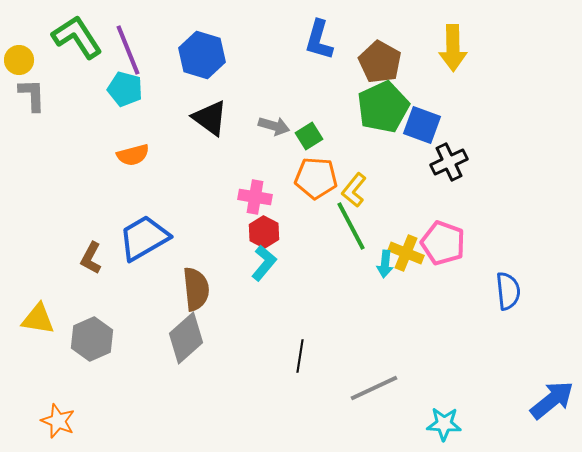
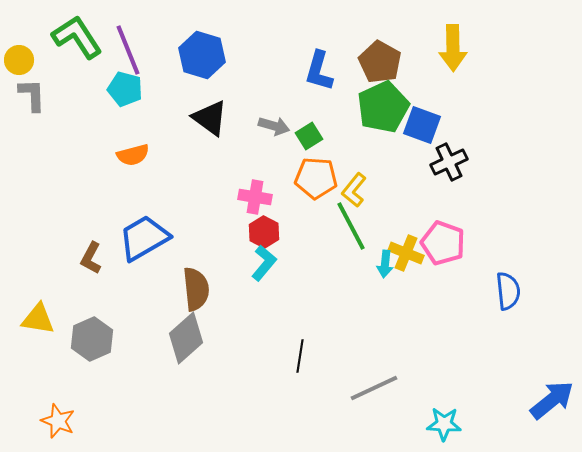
blue L-shape: moved 31 px down
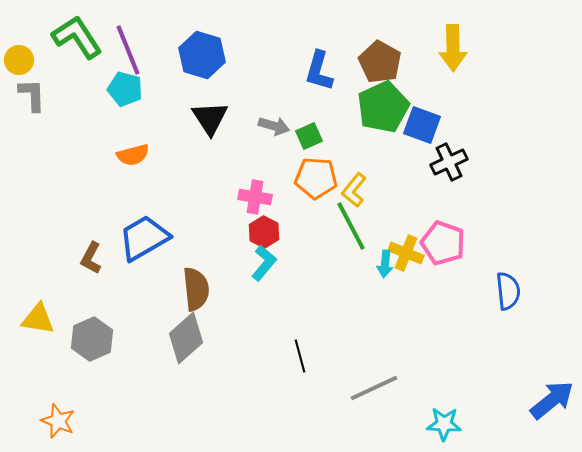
black triangle: rotated 21 degrees clockwise
green square: rotated 8 degrees clockwise
black line: rotated 24 degrees counterclockwise
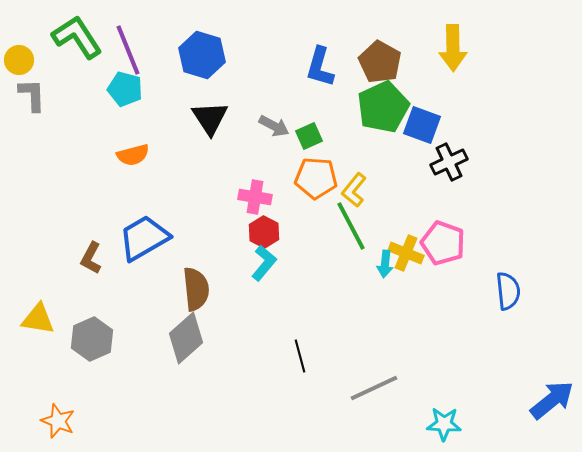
blue L-shape: moved 1 px right, 4 px up
gray arrow: rotated 12 degrees clockwise
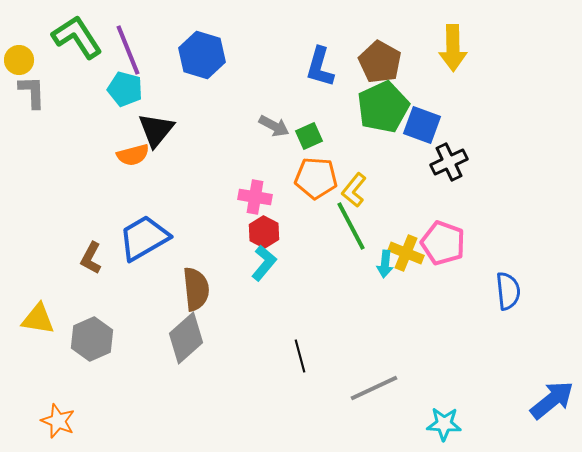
gray L-shape: moved 3 px up
black triangle: moved 54 px left, 12 px down; rotated 12 degrees clockwise
